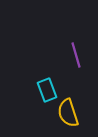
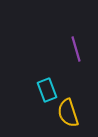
purple line: moved 6 px up
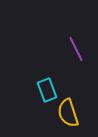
purple line: rotated 10 degrees counterclockwise
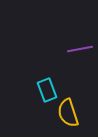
purple line: moved 4 px right; rotated 75 degrees counterclockwise
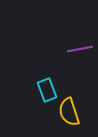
yellow semicircle: moved 1 px right, 1 px up
